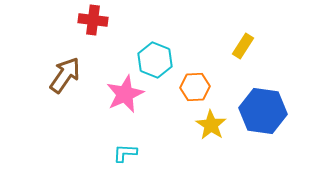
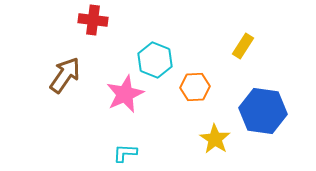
yellow star: moved 4 px right, 14 px down
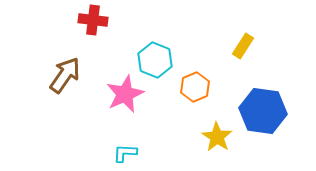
orange hexagon: rotated 20 degrees counterclockwise
yellow star: moved 2 px right, 2 px up
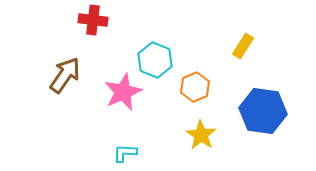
pink star: moved 2 px left, 2 px up
yellow star: moved 16 px left, 2 px up
